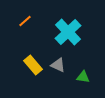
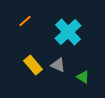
green triangle: rotated 24 degrees clockwise
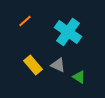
cyan cross: rotated 12 degrees counterclockwise
green triangle: moved 4 px left
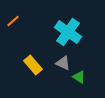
orange line: moved 12 px left
gray triangle: moved 5 px right, 2 px up
